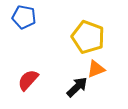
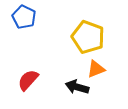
blue pentagon: rotated 15 degrees clockwise
black arrow: rotated 120 degrees counterclockwise
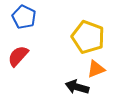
red semicircle: moved 10 px left, 24 px up
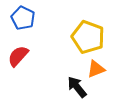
blue pentagon: moved 1 px left, 1 px down
black arrow: rotated 35 degrees clockwise
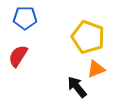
blue pentagon: moved 2 px right; rotated 25 degrees counterclockwise
red semicircle: rotated 10 degrees counterclockwise
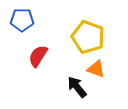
blue pentagon: moved 3 px left, 2 px down
red semicircle: moved 20 px right
orange triangle: rotated 42 degrees clockwise
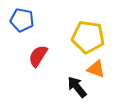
blue pentagon: rotated 10 degrees clockwise
yellow pentagon: rotated 12 degrees counterclockwise
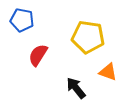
red semicircle: moved 1 px up
orange triangle: moved 12 px right, 3 px down
black arrow: moved 1 px left, 1 px down
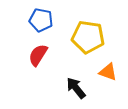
blue pentagon: moved 19 px right
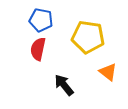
red semicircle: moved 6 px up; rotated 20 degrees counterclockwise
orange triangle: rotated 18 degrees clockwise
black arrow: moved 12 px left, 3 px up
